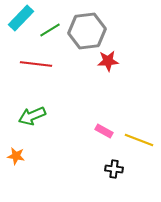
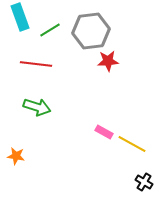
cyan rectangle: moved 1 px left, 1 px up; rotated 64 degrees counterclockwise
gray hexagon: moved 4 px right
green arrow: moved 5 px right, 9 px up; rotated 140 degrees counterclockwise
pink rectangle: moved 1 px down
yellow line: moved 7 px left, 4 px down; rotated 8 degrees clockwise
black cross: moved 30 px right, 13 px down; rotated 24 degrees clockwise
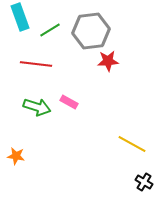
pink rectangle: moved 35 px left, 30 px up
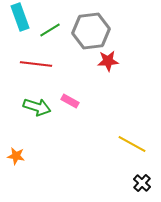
pink rectangle: moved 1 px right, 1 px up
black cross: moved 2 px left, 1 px down; rotated 12 degrees clockwise
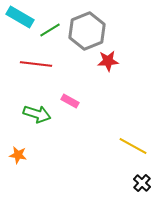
cyan rectangle: rotated 40 degrees counterclockwise
gray hexagon: moved 4 px left; rotated 15 degrees counterclockwise
green arrow: moved 7 px down
yellow line: moved 1 px right, 2 px down
orange star: moved 2 px right, 1 px up
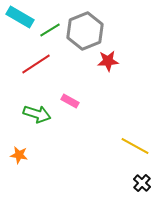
gray hexagon: moved 2 px left
red line: rotated 40 degrees counterclockwise
yellow line: moved 2 px right
orange star: moved 1 px right
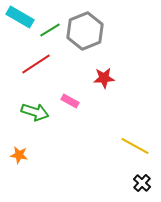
red star: moved 4 px left, 17 px down
green arrow: moved 2 px left, 2 px up
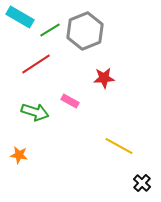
yellow line: moved 16 px left
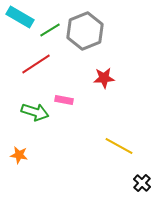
pink rectangle: moved 6 px left, 1 px up; rotated 18 degrees counterclockwise
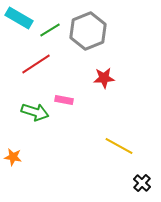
cyan rectangle: moved 1 px left, 1 px down
gray hexagon: moved 3 px right
orange star: moved 6 px left, 2 px down
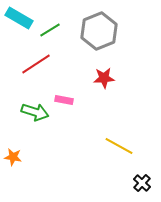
gray hexagon: moved 11 px right
